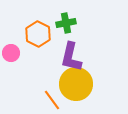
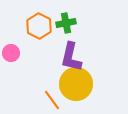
orange hexagon: moved 1 px right, 8 px up
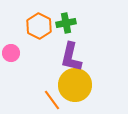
yellow circle: moved 1 px left, 1 px down
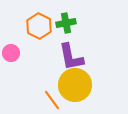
purple L-shape: rotated 24 degrees counterclockwise
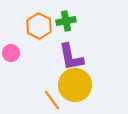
green cross: moved 2 px up
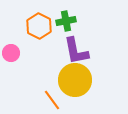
purple L-shape: moved 5 px right, 6 px up
yellow circle: moved 5 px up
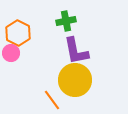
orange hexagon: moved 21 px left, 7 px down
